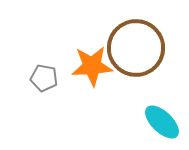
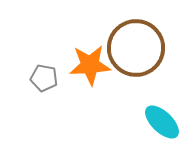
orange star: moved 2 px left, 1 px up
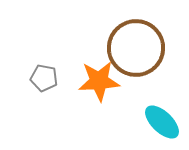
orange star: moved 9 px right, 16 px down
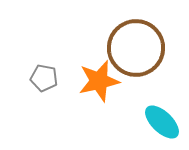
orange star: rotated 9 degrees counterclockwise
